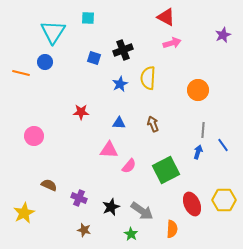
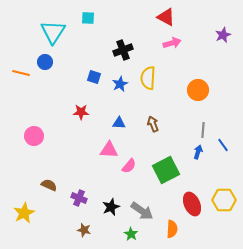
blue square: moved 19 px down
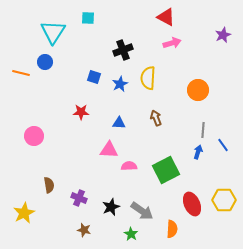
brown arrow: moved 3 px right, 6 px up
pink semicircle: rotated 133 degrees counterclockwise
brown semicircle: rotated 56 degrees clockwise
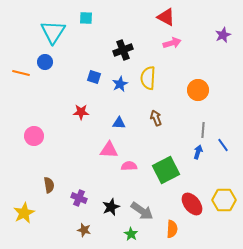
cyan square: moved 2 px left
red ellipse: rotated 15 degrees counterclockwise
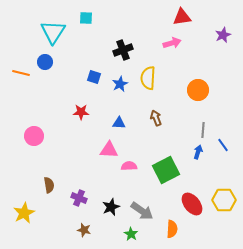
red triangle: moved 16 px right; rotated 36 degrees counterclockwise
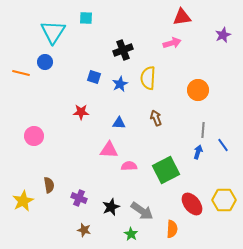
yellow star: moved 1 px left, 12 px up
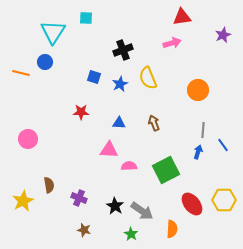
yellow semicircle: rotated 25 degrees counterclockwise
brown arrow: moved 2 px left, 5 px down
pink circle: moved 6 px left, 3 px down
black star: moved 4 px right, 1 px up; rotated 18 degrees counterclockwise
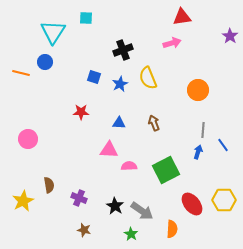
purple star: moved 7 px right, 1 px down; rotated 14 degrees counterclockwise
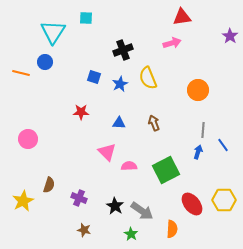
pink triangle: moved 2 px left, 2 px down; rotated 42 degrees clockwise
brown semicircle: rotated 28 degrees clockwise
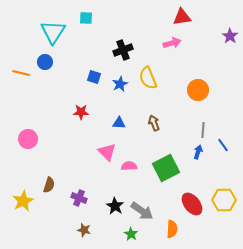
green square: moved 2 px up
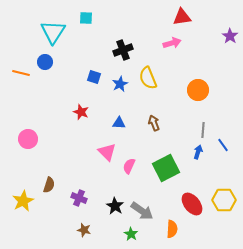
red star: rotated 21 degrees clockwise
pink semicircle: rotated 63 degrees counterclockwise
